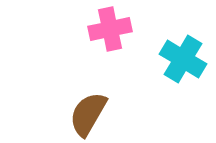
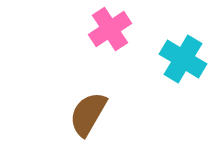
pink cross: rotated 21 degrees counterclockwise
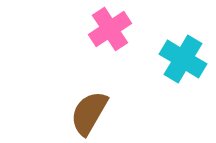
brown semicircle: moved 1 px right, 1 px up
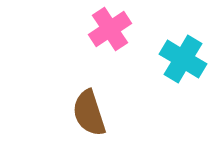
brown semicircle: rotated 48 degrees counterclockwise
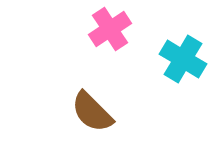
brown semicircle: moved 3 px right, 1 px up; rotated 27 degrees counterclockwise
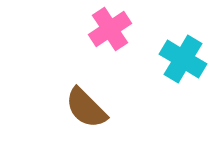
brown semicircle: moved 6 px left, 4 px up
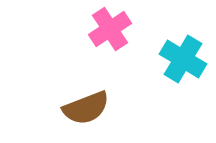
brown semicircle: rotated 66 degrees counterclockwise
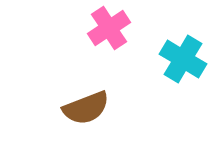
pink cross: moved 1 px left, 1 px up
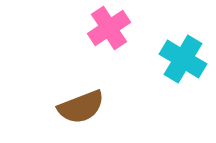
brown semicircle: moved 5 px left, 1 px up
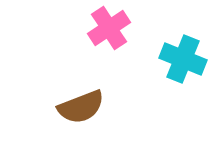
cyan cross: rotated 9 degrees counterclockwise
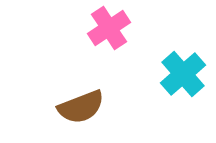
cyan cross: moved 15 px down; rotated 27 degrees clockwise
